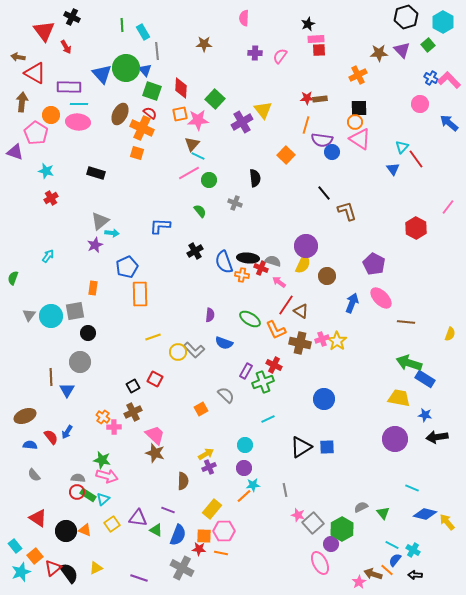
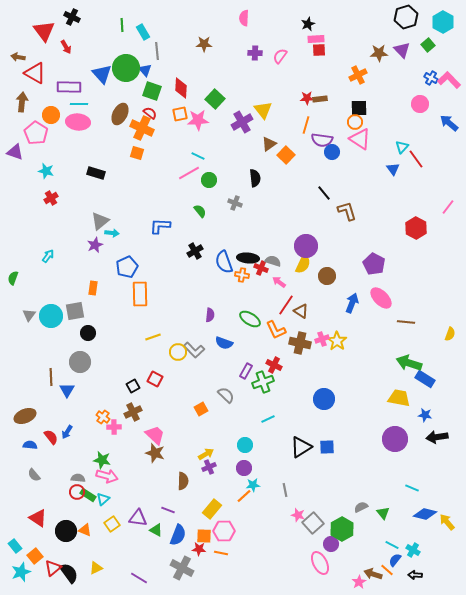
brown triangle at (192, 144): moved 77 px right; rotated 14 degrees clockwise
purple line at (139, 578): rotated 12 degrees clockwise
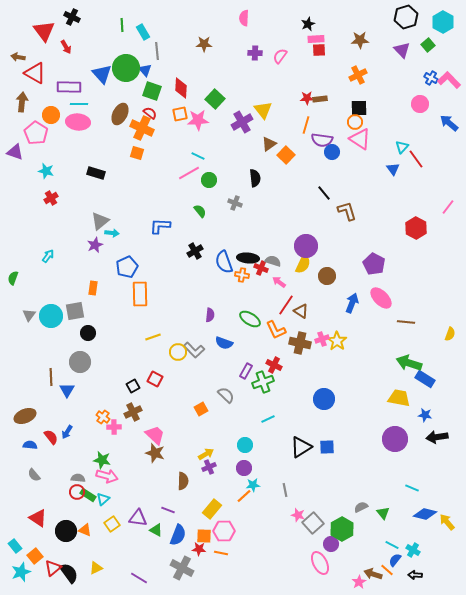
brown star at (379, 53): moved 19 px left, 13 px up
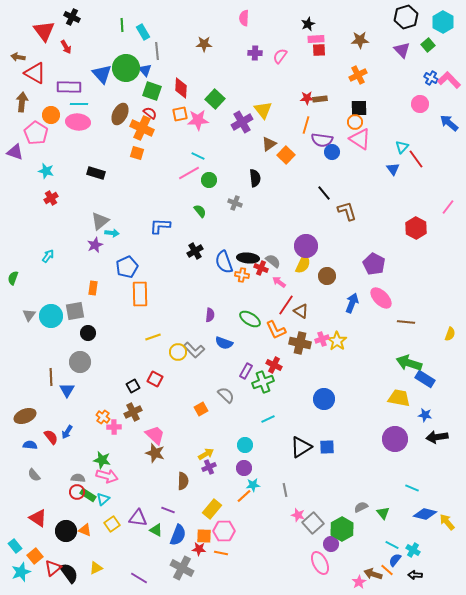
gray semicircle at (273, 261): rotated 21 degrees clockwise
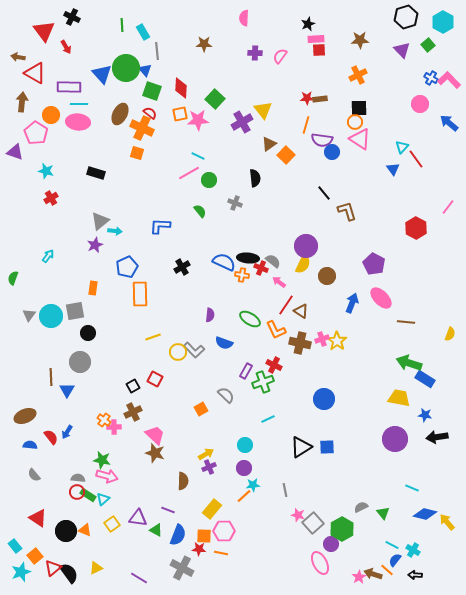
cyan arrow at (112, 233): moved 3 px right, 2 px up
black cross at (195, 251): moved 13 px left, 16 px down
blue semicircle at (224, 262): rotated 135 degrees clockwise
orange cross at (103, 417): moved 1 px right, 3 px down
pink star at (359, 582): moved 5 px up
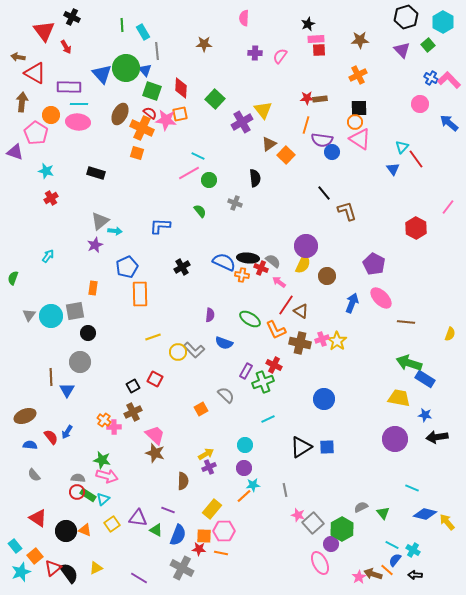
pink star at (198, 120): moved 32 px left; rotated 10 degrees clockwise
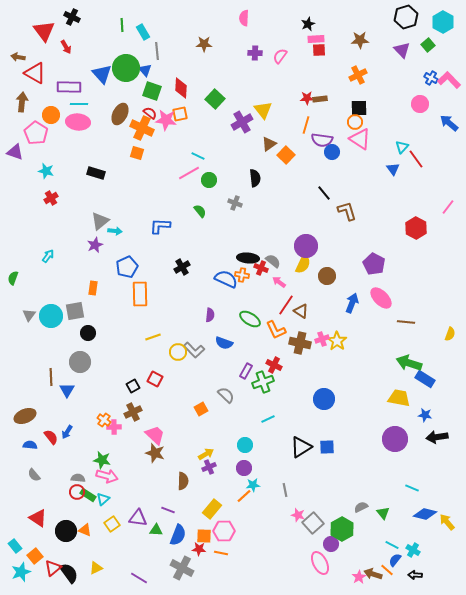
blue semicircle at (224, 262): moved 2 px right, 17 px down
green triangle at (156, 530): rotated 24 degrees counterclockwise
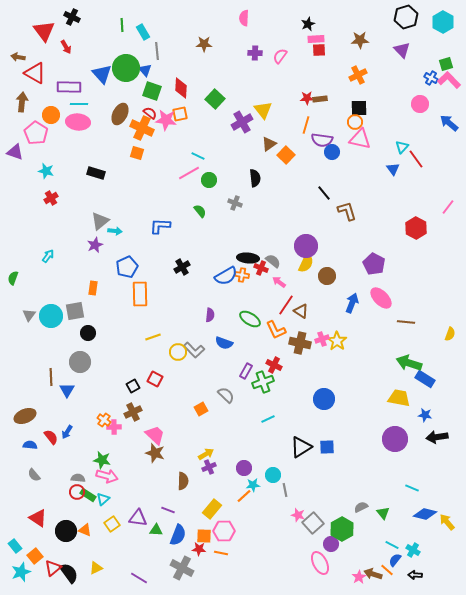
green square at (428, 45): moved 18 px right, 19 px down; rotated 24 degrees clockwise
pink triangle at (360, 139): rotated 20 degrees counterclockwise
yellow semicircle at (303, 264): moved 3 px right, 1 px up
blue semicircle at (226, 279): moved 3 px up; rotated 125 degrees clockwise
cyan circle at (245, 445): moved 28 px right, 30 px down
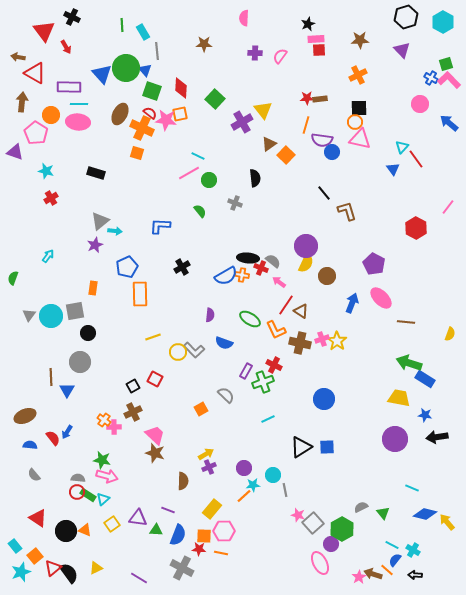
red semicircle at (51, 437): moved 2 px right, 1 px down
